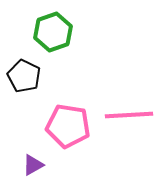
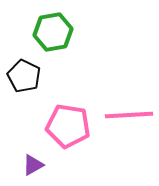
green hexagon: rotated 9 degrees clockwise
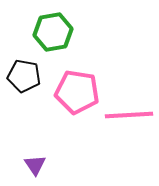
black pentagon: rotated 16 degrees counterclockwise
pink pentagon: moved 9 px right, 34 px up
purple triangle: moved 2 px right; rotated 35 degrees counterclockwise
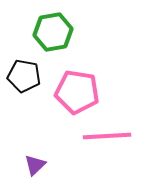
pink line: moved 22 px left, 21 px down
purple triangle: rotated 20 degrees clockwise
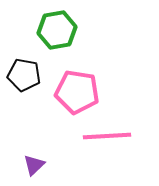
green hexagon: moved 4 px right, 2 px up
black pentagon: moved 1 px up
purple triangle: moved 1 px left
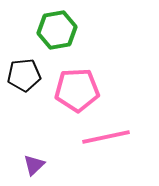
black pentagon: rotated 16 degrees counterclockwise
pink pentagon: moved 2 px up; rotated 12 degrees counterclockwise
pink line: moved 1 px left, 1 px down; rotated 9 degrees counterclockwise
